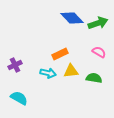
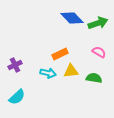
cyan semicircle: moved 2 px left, 1 px up; rotated 108 degrees clockwise
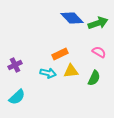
green semicircle: rotated 105 degrees clockwise
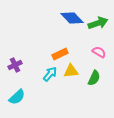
cyan arrow: moved 2 px right, 1 px down; rotated 63 degrees counterclockwise
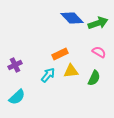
cyan arrow: moved 2 px left, 1 px down
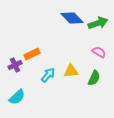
orange rectangle: moved 28 px left
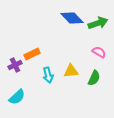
cyan arrow: rotated 126 degrees clockwise
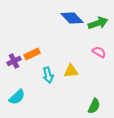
purple cross: moved 1 px left, 4 px up
green semicircle: moved 28 px down
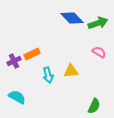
cyan semicircle: rotated 108 degrees counterclockwise
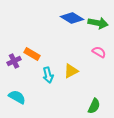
blue diamond: rotated 15 degrees counterclockwise
green arrow: rotated 30 degrees clockwise
orange rectangle: rotated 56 degrees clockwise
yellow triangle: rotated 21 degrees counterclockwise
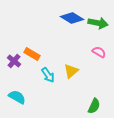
purple cross: rotated 24 degrees counterclockwise
yellow triangle: rotated 14 degrees counterclockwise
cyan arrow: rotated 21 degrees counterclockwise
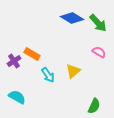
green arrow: rotated 36 degrees clockwise
purple cross: rotated 16 degrees clockwise
yellow triangle: moved 2 px right
